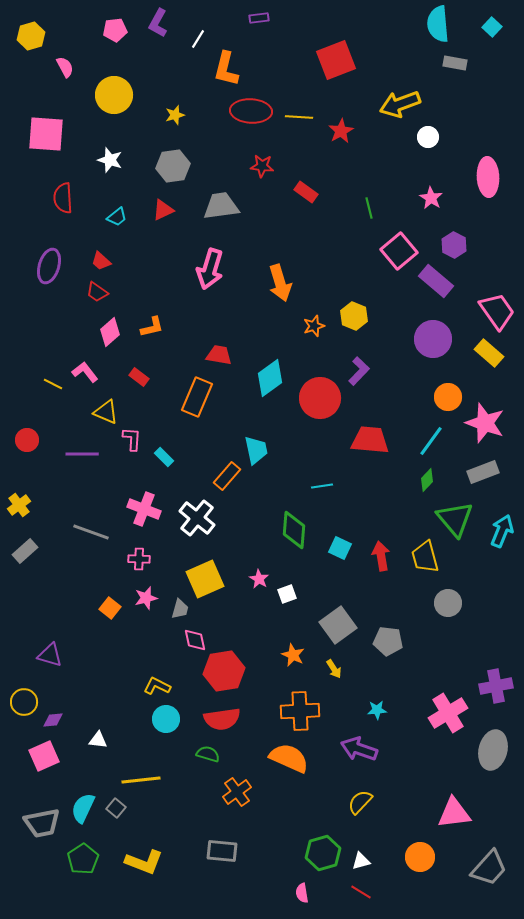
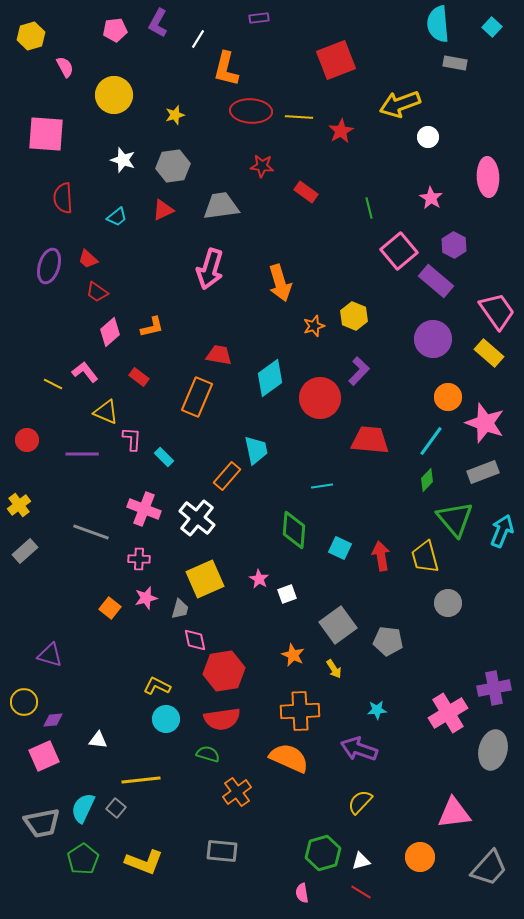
white star at (110, 160): moved 13 px right
red trapezoid at (101, 261): moved 13 px left, 2 px up
purple cross at (496, 686): moved 2 px left, 2 px down
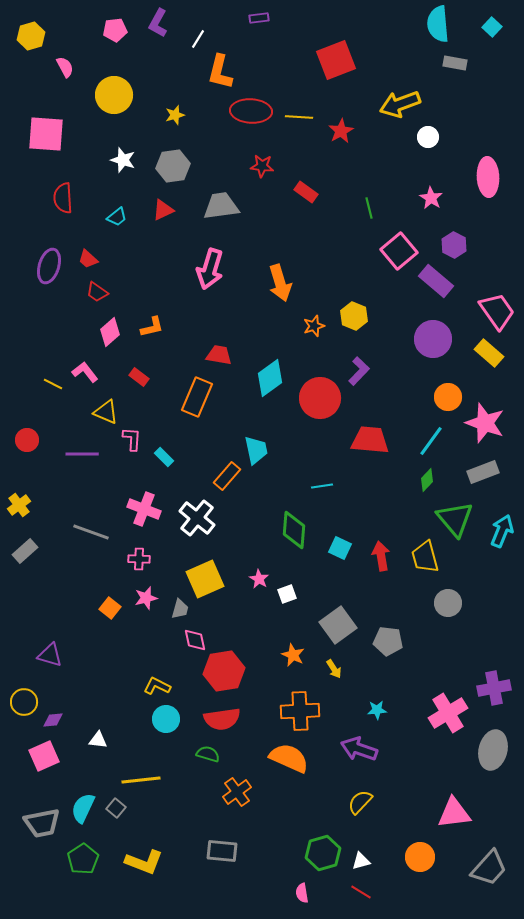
orange L-shape at (226, 69): moved 6 px left, 3 px down
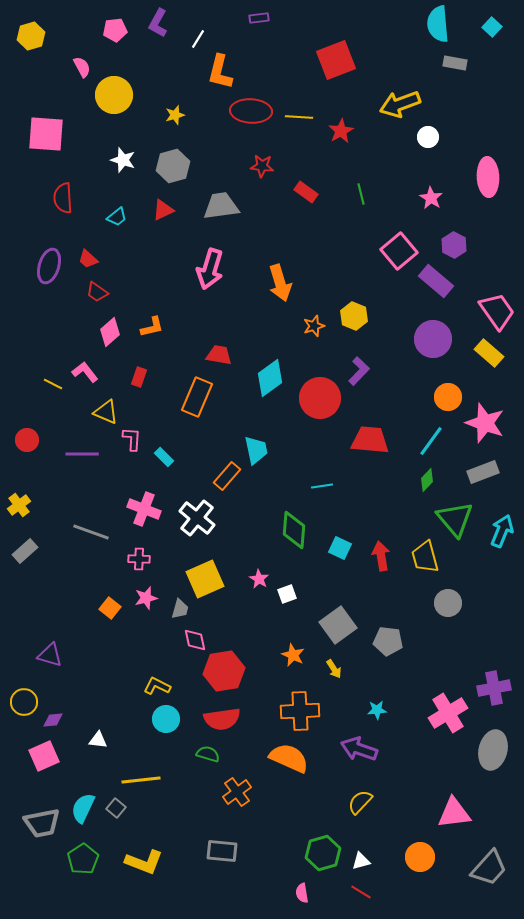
pink semicircle at (65, 67): moved 17 px right
gray hexagon at (173, 166): rotated 8 degrees counterclockwise
green line at (369, 208): moved 8 px left, 14 px up
red rectangle at (139, 377): rotated 72 degrees clockwise
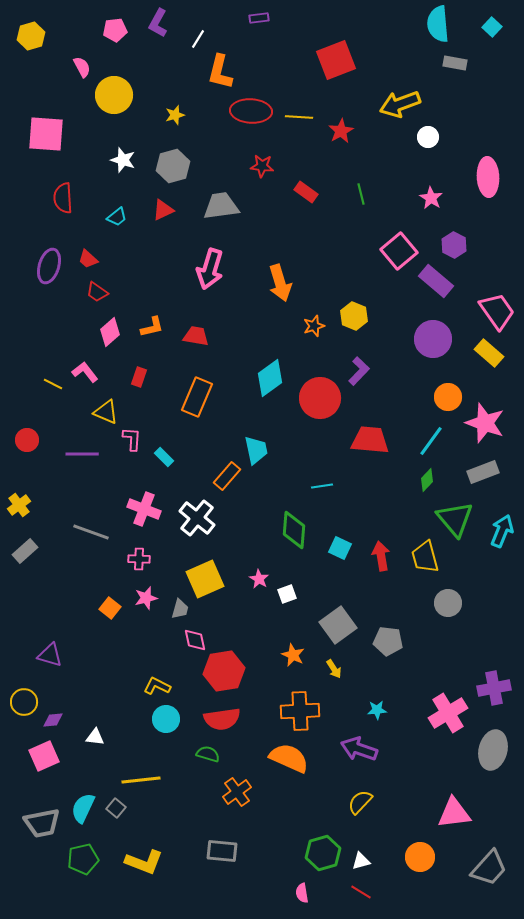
red trapezoid at (219, 355): moved 23 px left, 19 px up
white triangle at (98, 740): moved 3 px left, 3 px up
green pentagon at (83, 859): rotated 20 degrees clockwise
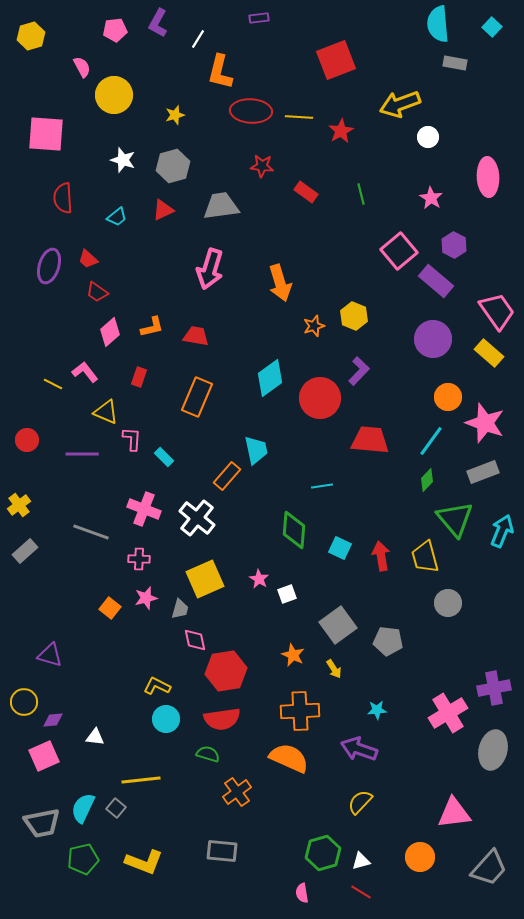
red hexagon at (224, 671): moved 2 px right
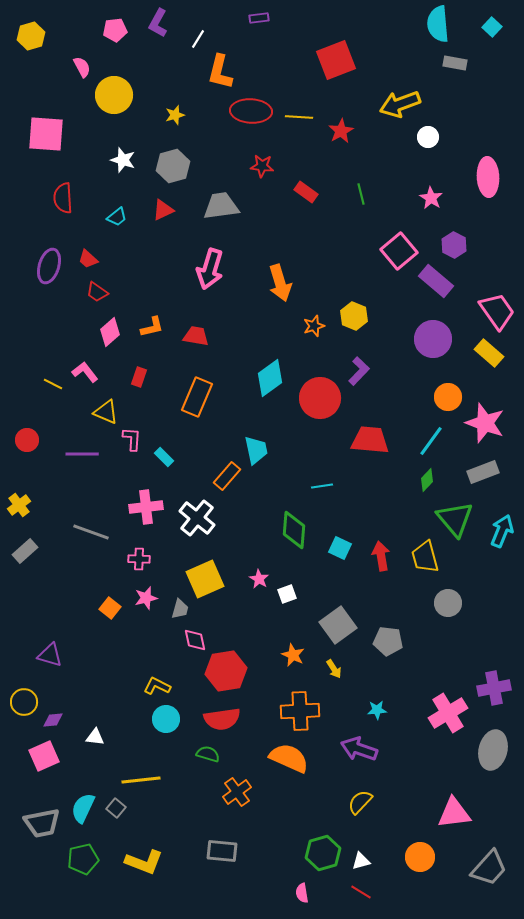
pink cross at (144, 509): moved 2 px right, 2 px up; rotated 28 degrees counterclockwise
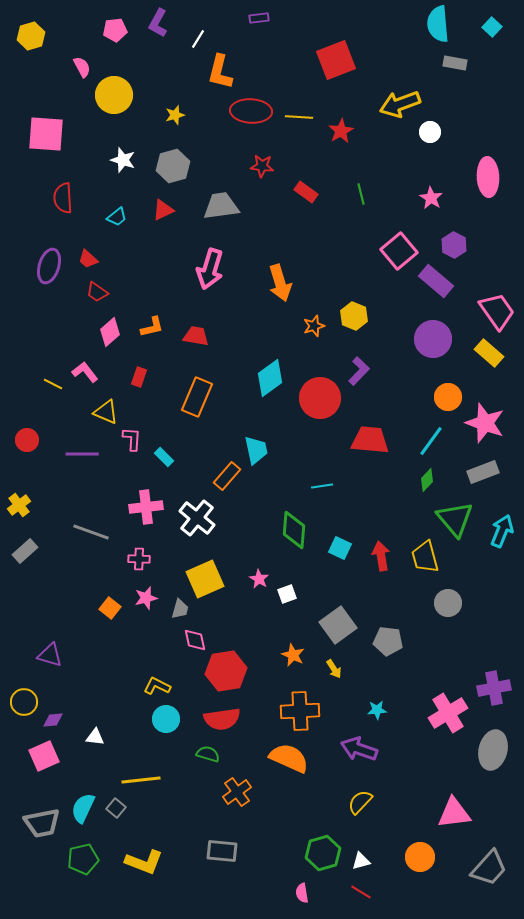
white circle at (428, 137): moved 2 px right, 5 px up
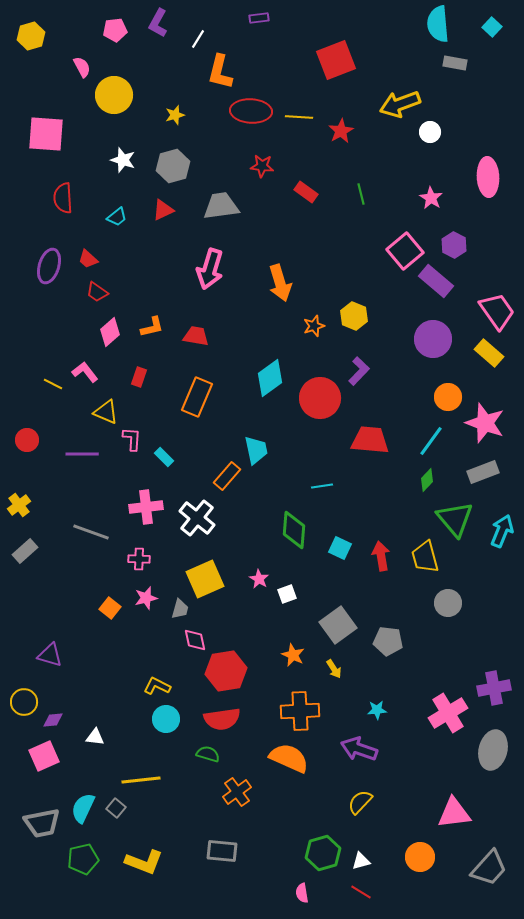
pink square at (399, 251): moved 6 px right
